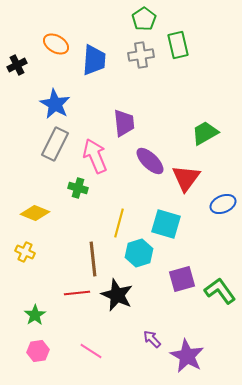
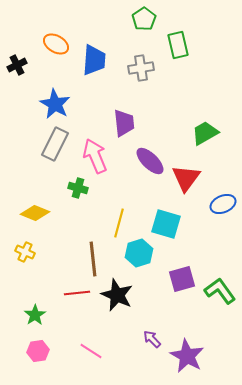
gray cross: moved 13 px down
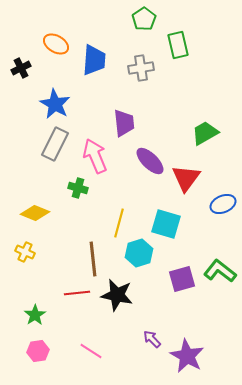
black cross: moved 4 px right, 3 px down
green L-shape: moved 20 px up; rotated 16 degrees counterclockwise
black star: rotated 12 degrees counterclockwise
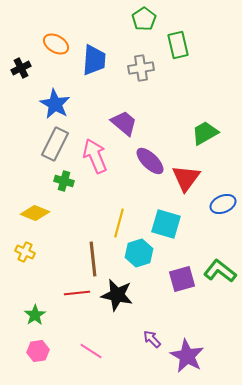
purple trapezoid: rotated 44 degrees counterclockwise
green cross: moved 14 px left, 7 px up
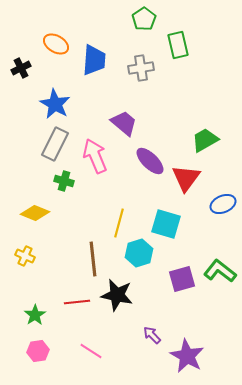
green trapezoid: moved 7 px down
yellow cross: moved 4 px down
red line: moved 9 px down
purple arrow: moved 4 px up
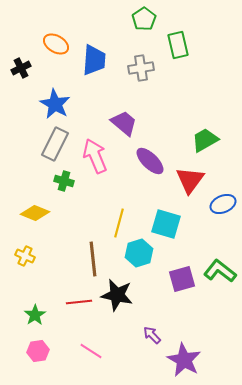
red triangle: moved 4 px right, 2 px down
red line: moved 2 px right
purple star: moved 3 px left, 4 px down
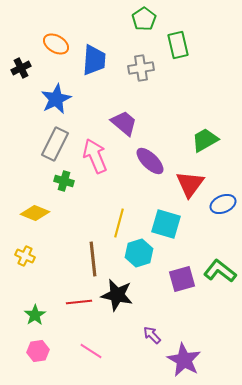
blue star: moved 1 px right, 5 px up; rotated 16 degrees clockwise
red triangle: moved 4 px down
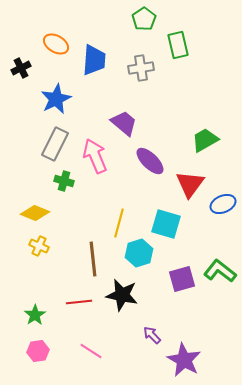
yellow cross: moved 14 px right, 10 px up
black star: moved 5 px right
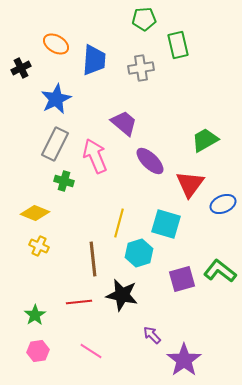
green pentagon: rotated 30 degrees clockwise
purple star: rotated 8 degrees clockwise
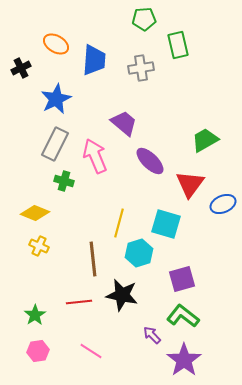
green L-shape: moved 37 px left, 45 px down
